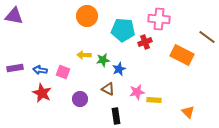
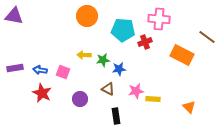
blue star: rotated 16 degrees clockwise
pink star: moved 1 px left, 1 px up
yellow rectangle: moved 1 px left, 1 px up
orange triangle: moved 1 px right, 5 px up
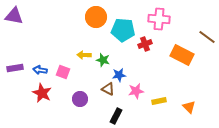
orange circle: moved 9 px right, 1 px down
red cross: moved 2 px down
green star: rotated 24 degrees clockwise
blue star: moved 6 px down
yellow rectangle: moved 6 px right, 2 px down; rotated 16 degrees counterclockwise
black rectangle: rotated 35 degrees clockwise
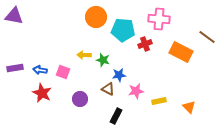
orange rectangle: moved 1 px left, 3 px up
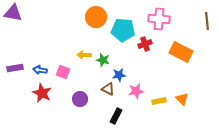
purple triangle: moved 1 px left, 3 px up
brown line: moved 16 px up; rotated 48 degrees clockwise
orange triangle: moved 7 px left, 8 px up
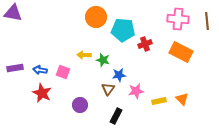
pink cross: moved 19 px right
brown triangle: rotated 40 degrees clockwise
purple circle: moved 6 px down
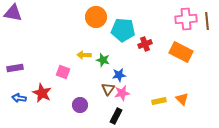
pink cross: moved 8 px right; rotated 10 degrees counterclockwise
blue arrow: moved 21 px left, 28 px down
pink star: moved 14 px left, 2 px down
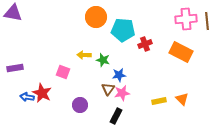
blue arrow: moved 8 px right, 1 px up
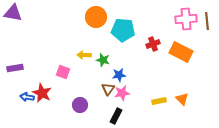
red cross: moved 8 px right
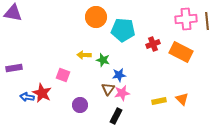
purple rectangle: moved 1 px left
pink square: moved 3 px down
